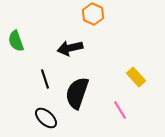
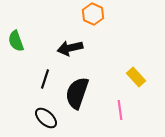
black line: rotated 36 degrees clockwise
pink line: rotated 24 degrees clockwise
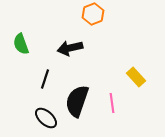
orange hexagon: rotated 15 degrees clockwise
green semicircle: moved 5 px right, 3 px down
black semicircle: moved 8 px down
pink line: moved 8 px left, 7 px up
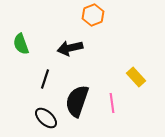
orange hexagon: moved 1 px down
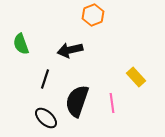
black arrow: moved 2 px down
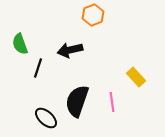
green semicircle: moved 1 px left
black line: moved 7 px left, 11 px up
pink line: moved 1 px up
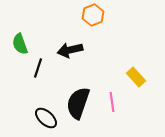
black semicircle: moved 1 px right, 2 px down
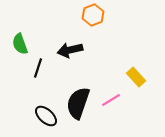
pink line: moved 1 px left, 2 px up; rotated 66 degrees clockwise
black ellipse: moved 2 px up
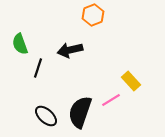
yellow rectangle: moved 5 px left, 4 px down
black semicircle: moved 2 px right, 9 px down
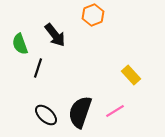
black arrow: moved 15 px left, 15 px up; rotated 115 degrees counterclockwise
yellow rectangle: moved 6 px up
pink line: moved 4 px right, 11 px down
black ellipse: moved 1 px up
